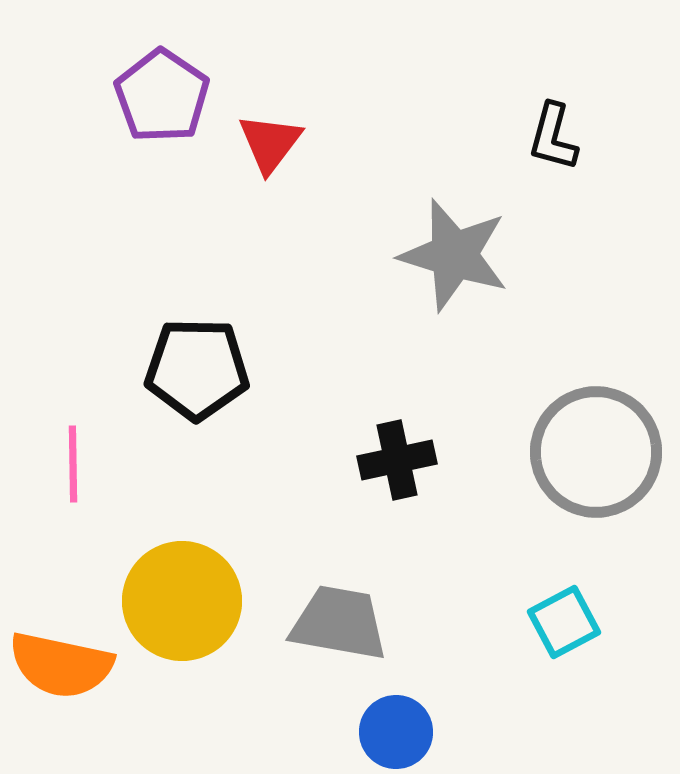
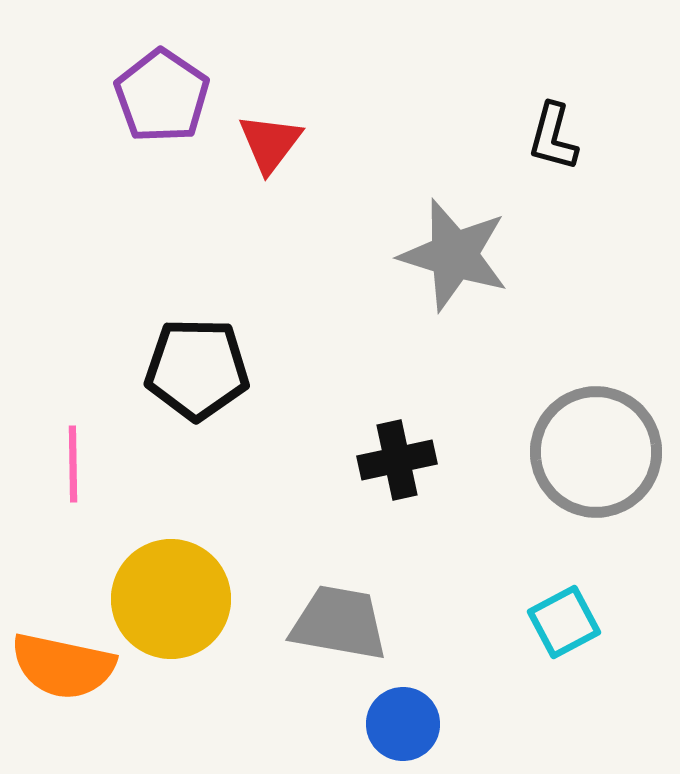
yellow circle: moved 11 px left, 2 px up
orange semicircle: moved 2 px right, 1 px down
blue circle: moved 7 px right, 8 px up
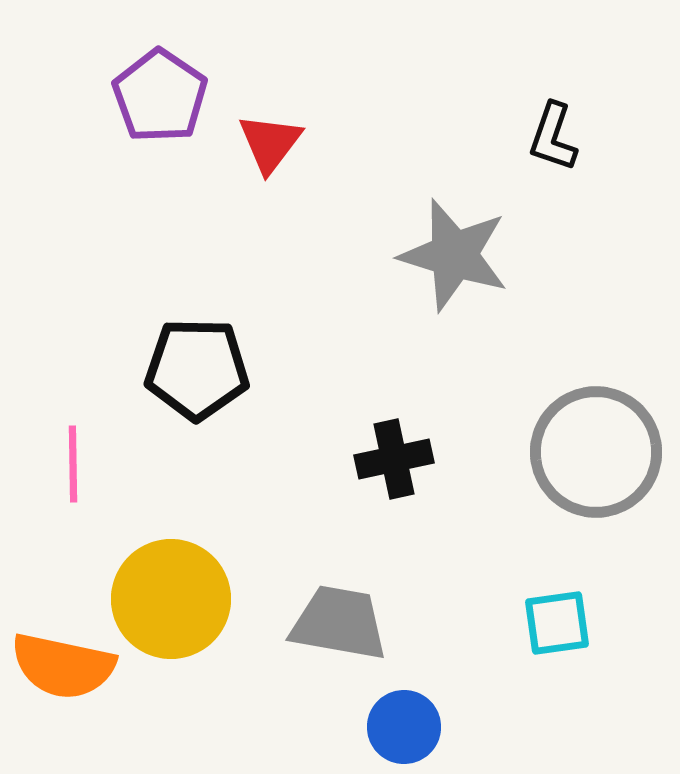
purple pentagon: moved 2 px left
black L-shape: rotated 4 degrees clockwise
black cross: moved 3 px left, 1 px up
cyan square: moved 7 px left, 1 px down; rotated 20 degrees clockwise
blue circle: moved 1 px right, 3 px down
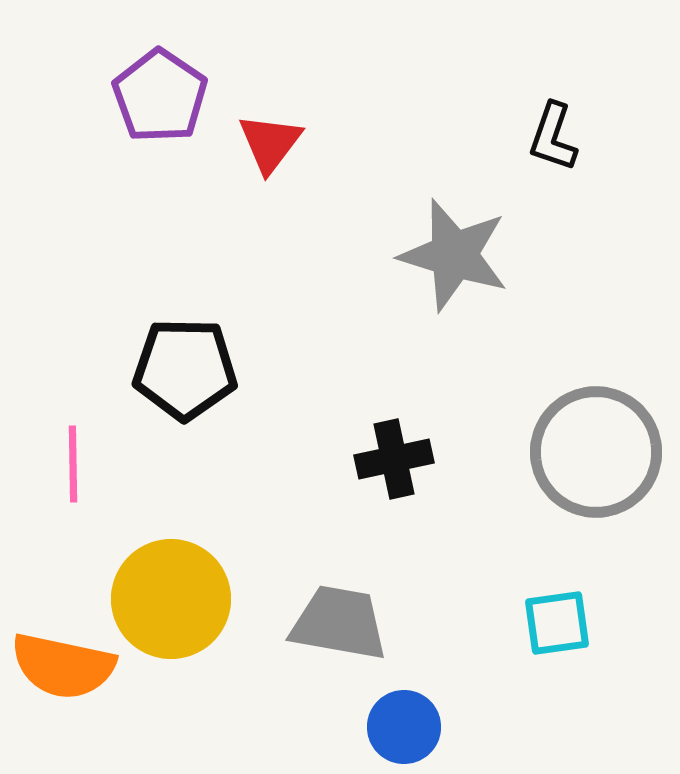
black pentagon: moved 12 px left
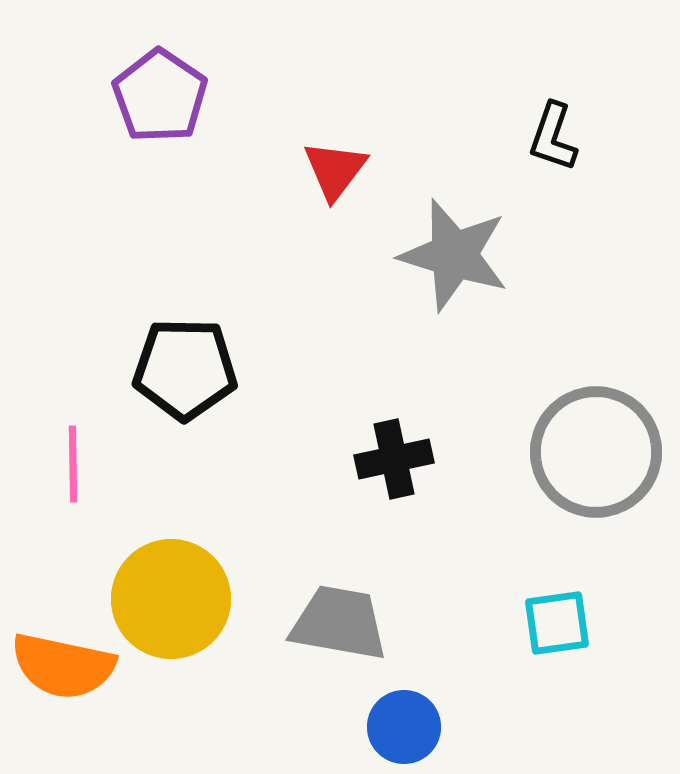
red triangle: moved 65 px right, 27 px down
